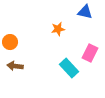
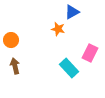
blue triangle: moved 13 px left; rotated 42 degrees counterclockwise
orange star: rotated 24 degrees clockwise
orange circle: moved 1 px right, 2 px up
brown arrow: rotated 70 degrees clockwise
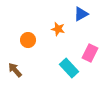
blue triangle: moved 9 px right, 2 px down
orange circle: moved 17 px right
brown arrow: moved 4 px down; rotated 28 degrees counterclockwise
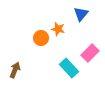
blue triangle: rotated 21 degrees counterclockwise
orange circle: moved 13 px right, 2 px up
pink rectangle: rotated 18 degrees clockwise
brown arrow: rotated 63 degrees clockwise
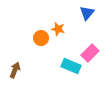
blue triangle: moved 6 px right, 1 px up
cyan rectangle: moved 2 px right, 2 px up; rotated 24 degrees counterclockwise
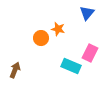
pink rectangle: rotated 18 degrees counterclockwise
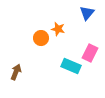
brown arrow: moved 1 px right, 2 px down
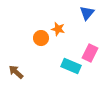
brown arrow: rotated 70 degrees counterclockwise
